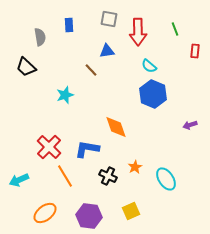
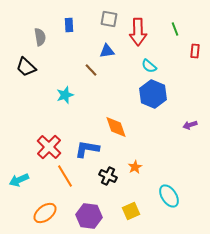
cyan ellipse: moved 3 px right, 17 px down
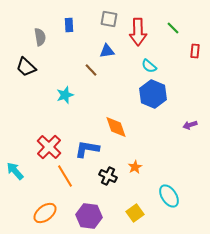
green line: moved 2 px left, 1 px up; rotated 24 degrees counterclockwise
cyan arrow: moved 4 px left, 9 px up; rotated 72 degrees clockwise
yellow square: moved 4 px right, 2 px down; rotated 12 degrees counterclockwise
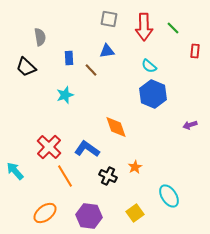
blue rectangle: moved 33 px down
red arrow: moved 6 px right, 5 px up
blue L-shape: rotated 25 degrees clockwise
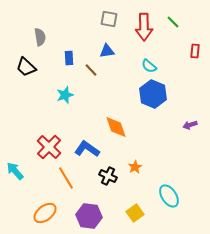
green line: moved 6 px up
orange line: moved 1 px right, 2 px down
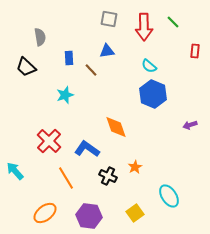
red cross: moved 6 px up
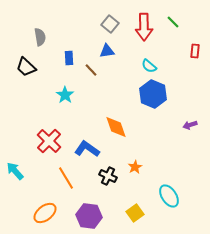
gray square: moved 1 px right, 5 px down; rotated 30 degrees clockwise
cyan star: rotated 18 degrees counterclockwise
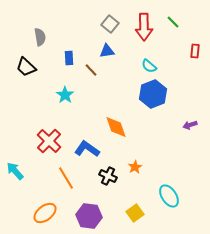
blue hexagon: rotated 16 degrees clockwise
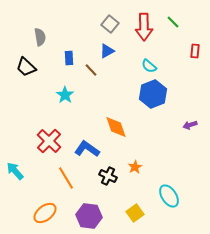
blue triangle: rotated 21 degrees counterclockwise
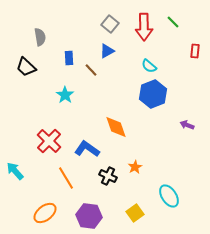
purple arrow: moved 3 px left; rotated 40 degrees clockwise
